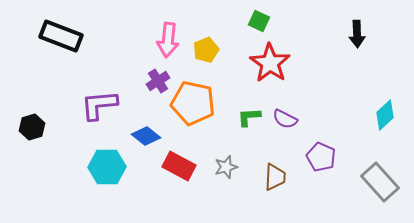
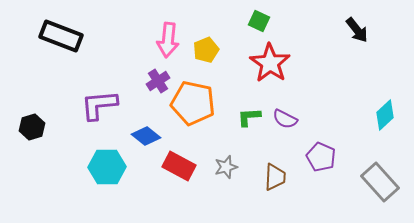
black arrow: moved 4 px up; rotated 36 degrees counterclockwise
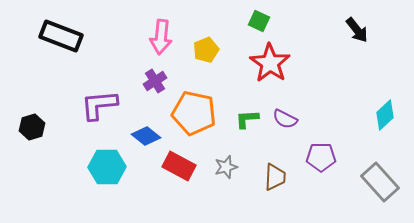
pink arrow: moved 7 px left, 3 px up
purple cross: moved 3 px left
orange pentagon: moved 1 px right, 10 px down
green L-shape: moved 2 px left, 2 px down
purple pentagon: rotated 24 degrees counterclockwise
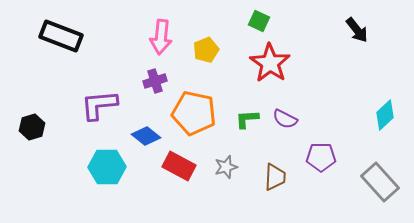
purple cross: rotated 15 degrees clockwise
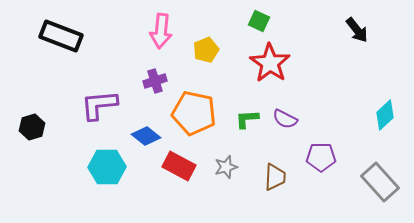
pink arrow: moved 6 px up
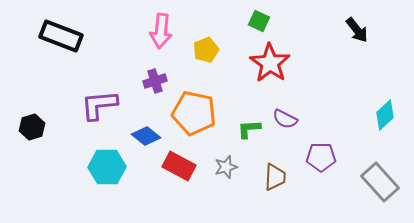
green L-shape: moved 2 px right, 10 px down
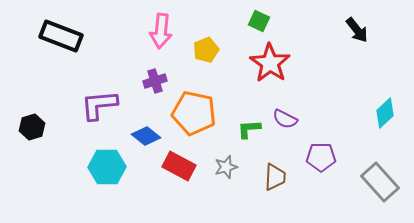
cyan diamond: moved 2 px up
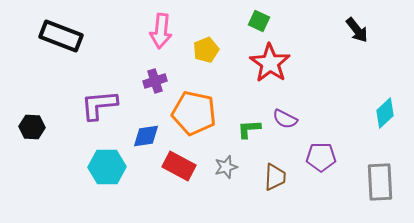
black hexagon: rotated 20 degrees clockwise
blue diamond: rotated 48 degrees counterclockwise
gray rectangle: rotated 39 degrees clockwise
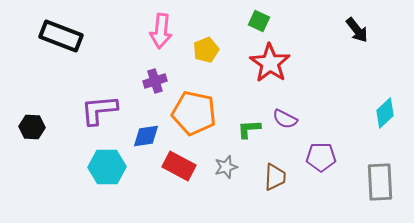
purple L-shape: moved 5 px down
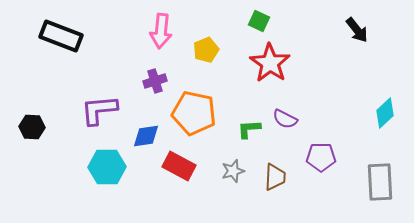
gray star: moved 7 px right, 4 px down
